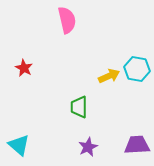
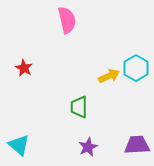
cyan hexagon: moved 1 px left, 1 px up; rotated 20 degrees clockwise
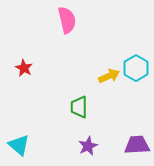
purple star: moved 1 px up
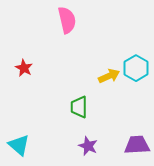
purple star: rotated 24 degrees counterclockwise
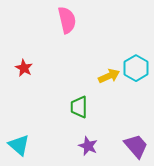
purple trapezoid: moved 1 px left, 1 px down; rotated 52 degrees clockwise
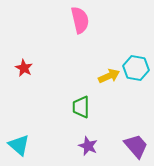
pink semicircle: moved 13 px right
cyan hexagon: rotated 20 degrees counterclockwise
green trapezoid: moved 2 px right
